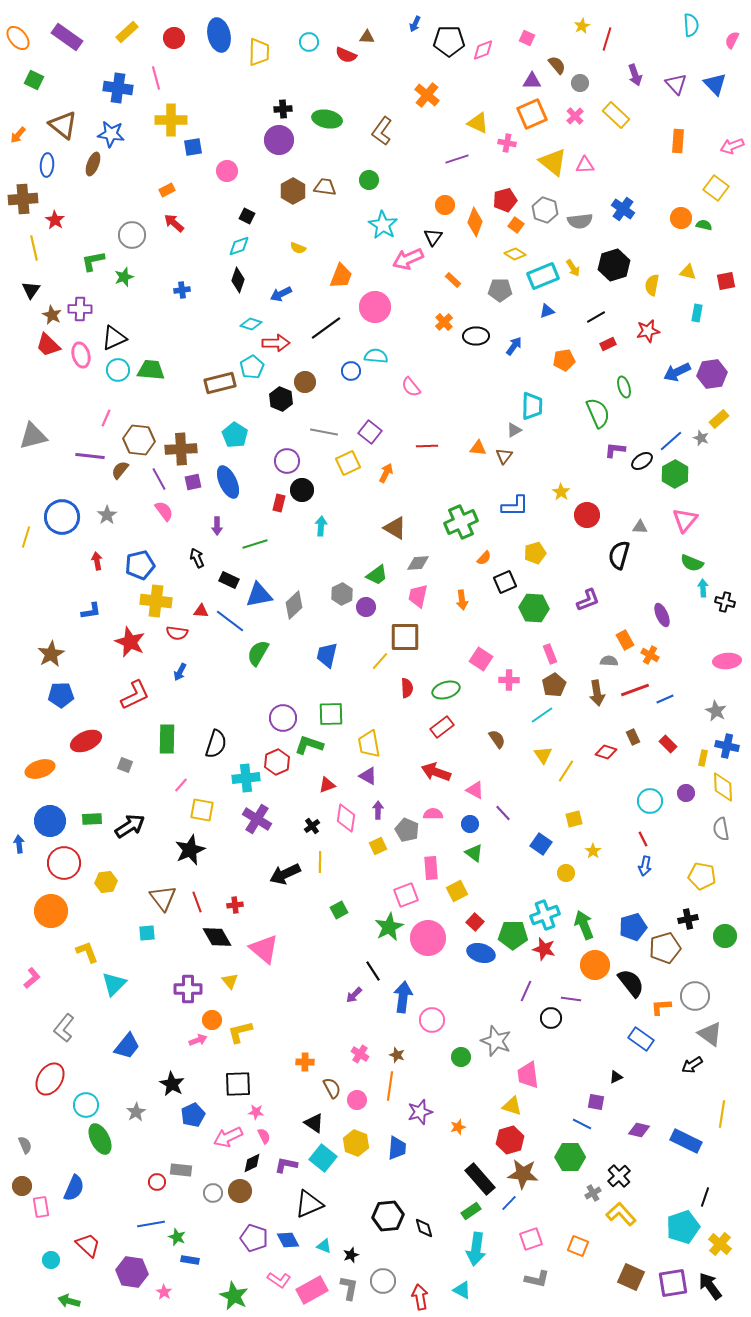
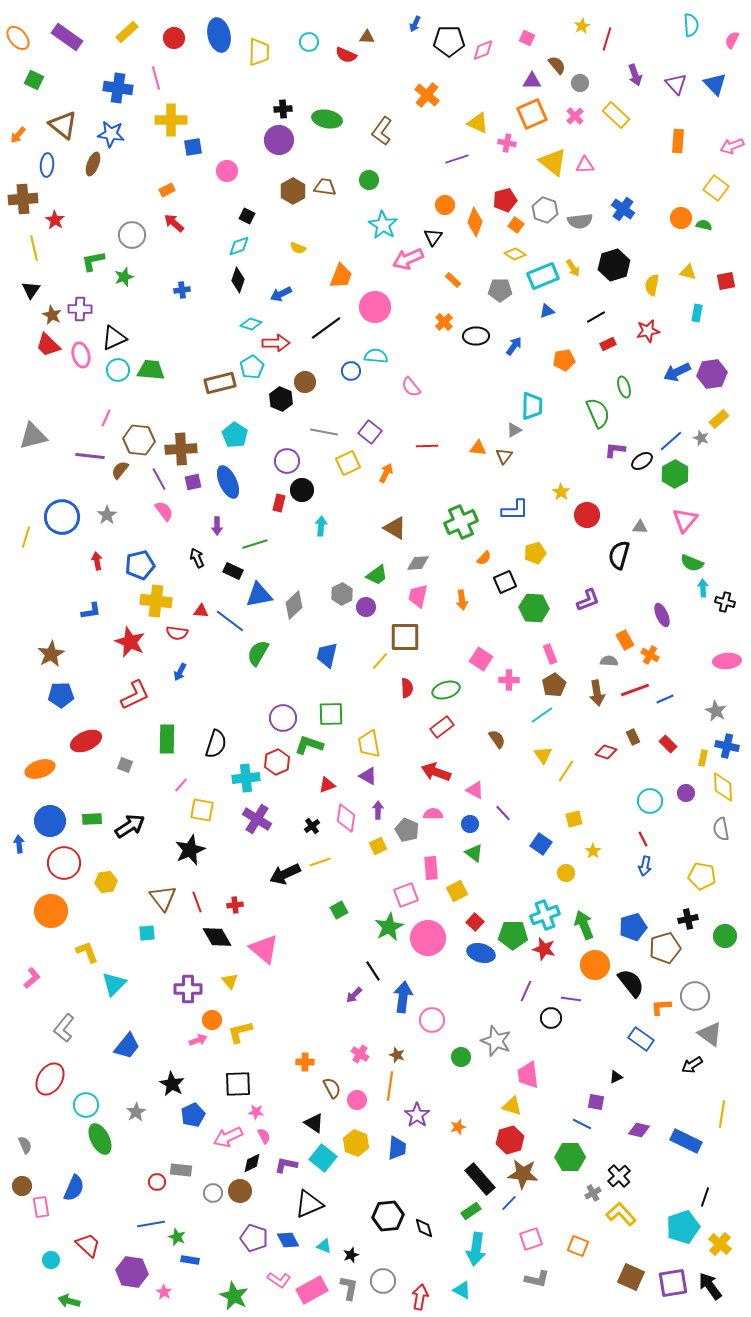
blue L-shape at (515, 506): moved 4 px down
black rectangle at (229, 580): moved 4 px right, 9 px up
yellow line at (320, 862): rotated 70 degrees clockwise
purple star at (420, 1112): moved 3 px left, 3 px down; rotated 20 degrees counterclockwise
red arrow at (420, 1297): rotated 20 degrees clockwise
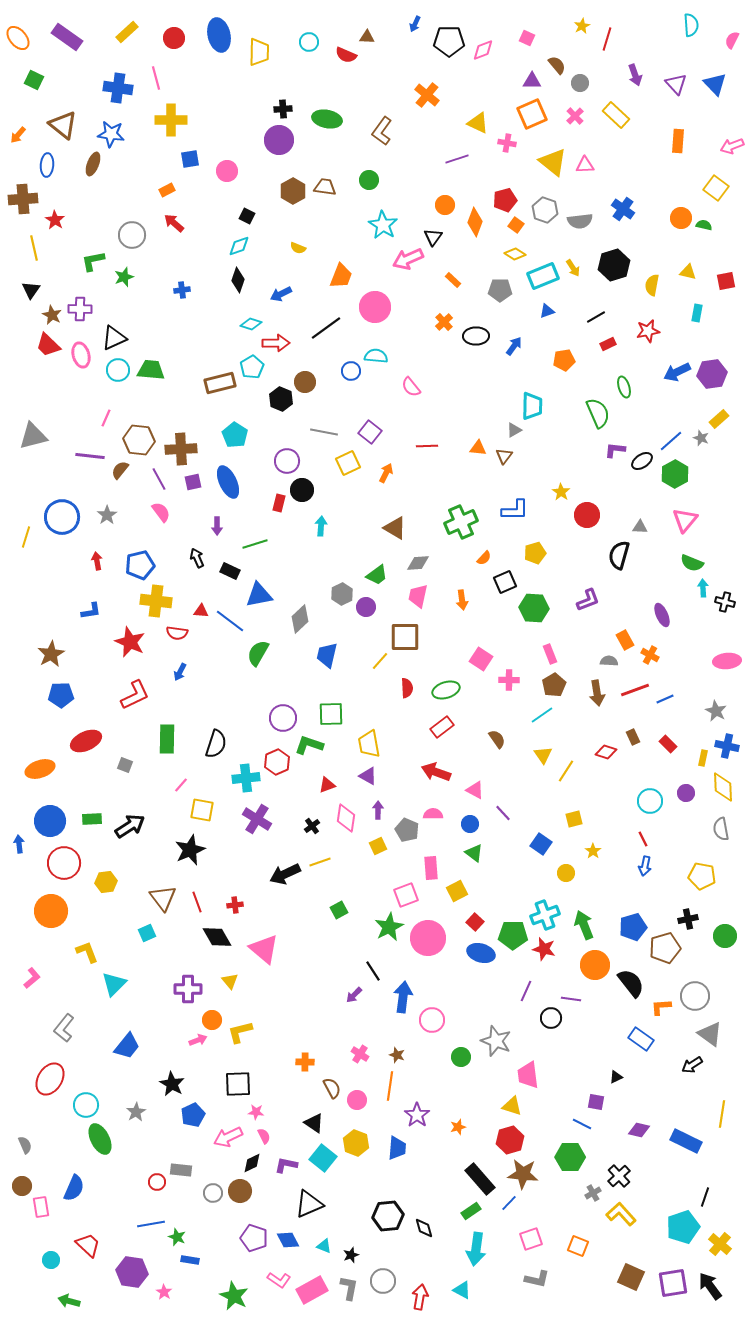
blue square at (193, 147): moved 3 px left, 12 px down
pink semicircle at (164, 511): moved 3 px left, 1 px down
black rectangle at (233, 571): moved 3 px left
gray diamond at (294, 605): moved 6 px right, 14 px down
cyan square at (147, 933): rotated 18 degrees counterclockwise
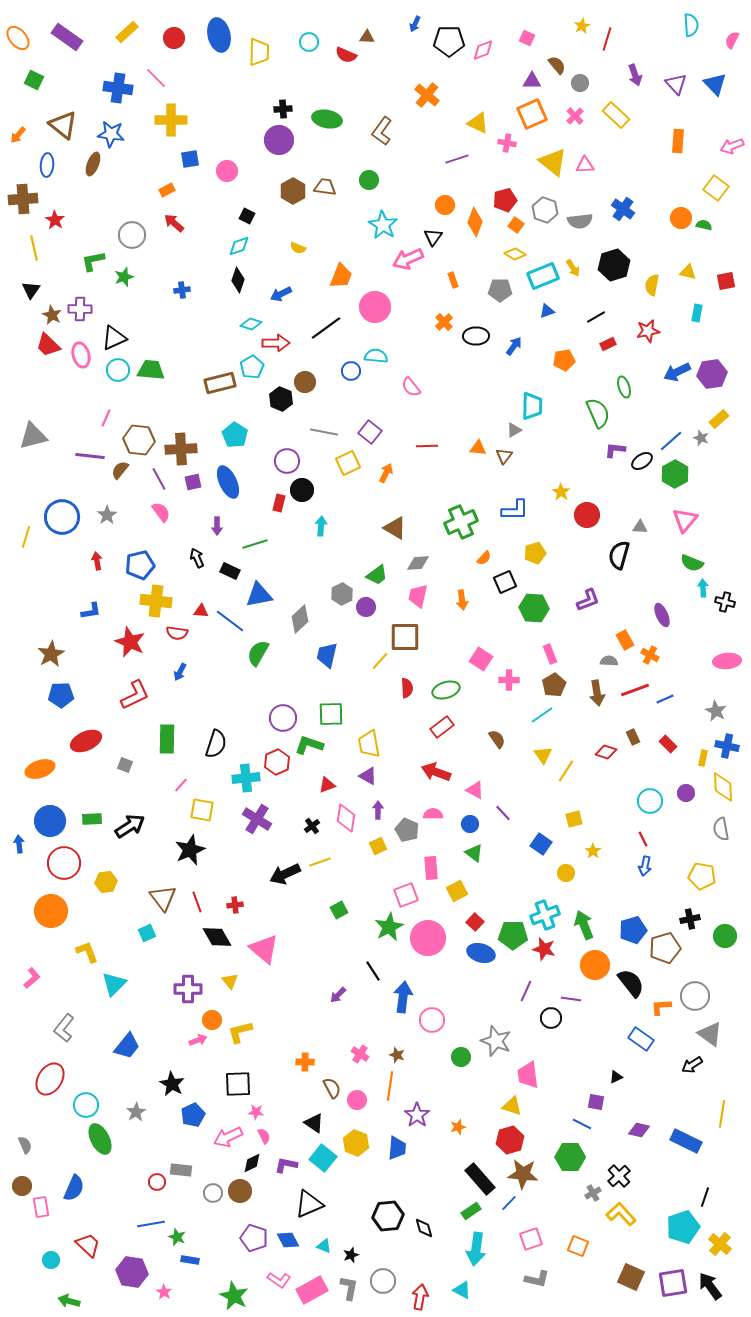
pink line at (156, 78): rotated 30 degrees counterclockwise
orange rectangle at (453, 280): rotated 28 degrees clockwise
black cross at (688, 919): moved 2 px right
blue pentagon at (633, 927): moved 3 px down
purple arrow at (354, 995): moved 16 px left
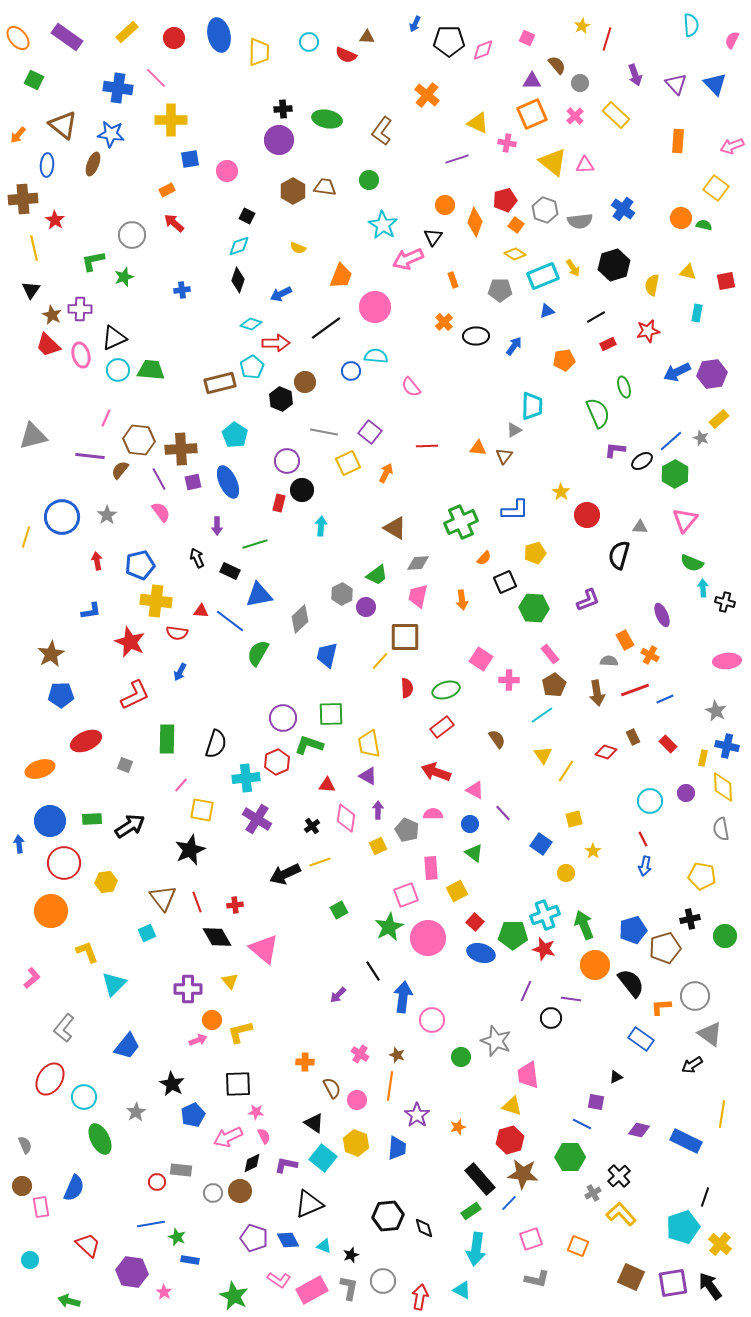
pink rectangle at (550, 654): rotated 18 degrees counterclockwise
red triangle at (327, 785): rotated 24 degrees clockwise
cyan circle at (86, 1105): moved 2 px left, 8 px up
cyan circle at (51, 1260): moved 21 px left
